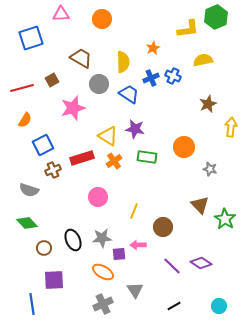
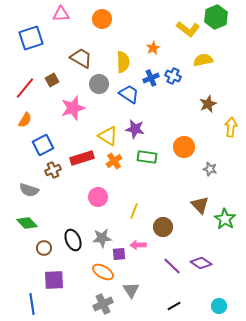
yellow L-shape at (188, 29): rotated 45 degrees clockwise
red line at (22, 88): moved 3 px right; rotated 35 degrees counterclockwise
gray triangle at (135, 290): moved 4 px left
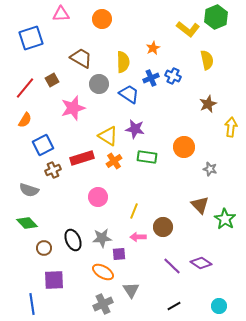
yellow semicircle at (203, 60): moved 4 px right; rotated 90 degrees clockwise
pink arrow at (138, 245): moved 8 px up
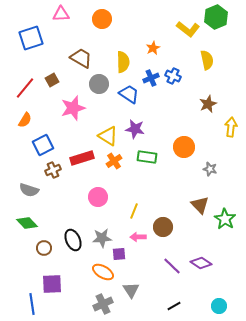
purple square at (54, 280): moved 2 px left, 4 px down
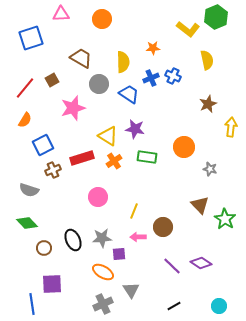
orange star at (153, 48): rotated 24 degrees clockwise
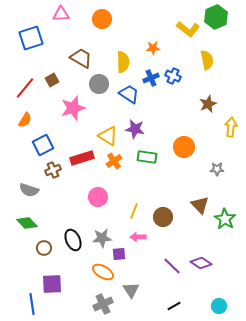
gray star at (210, 169): moved 7 px right; rotated 16 degrees counterclockwise
brown circle at (163, 227): moved 10 px up
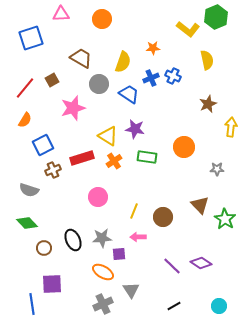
yellow semicircle at (123, 62): rotated 20 degrees clockwise
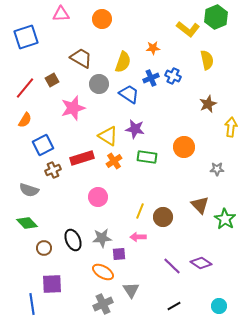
blue square at (31, 38): moved 5 px left, 1 px up
yellow line at (134, 211): moved 6 px right
